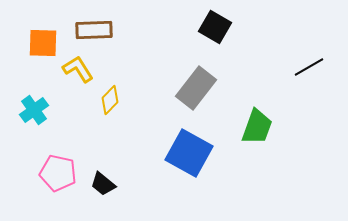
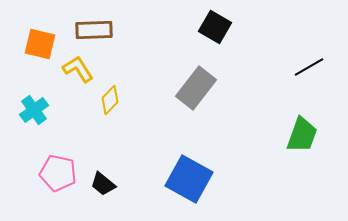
orange square: moved 3 px left, 1 px down; rotated 12 degrees clockwise
green trapezoid: moved 45 px right, 8 px down
blue square: moved 26 px down
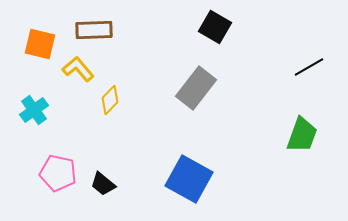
yellow L-shape: rotated 8 degrees counterclockwise
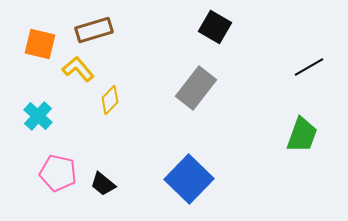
brown rectangle: rotated 15 degrees counterclockwise
cyan cross: moved 4 px right, 6 px down; rotated 12 degrees counterclockwise
blue square: rotated 15 degrees clockwise
